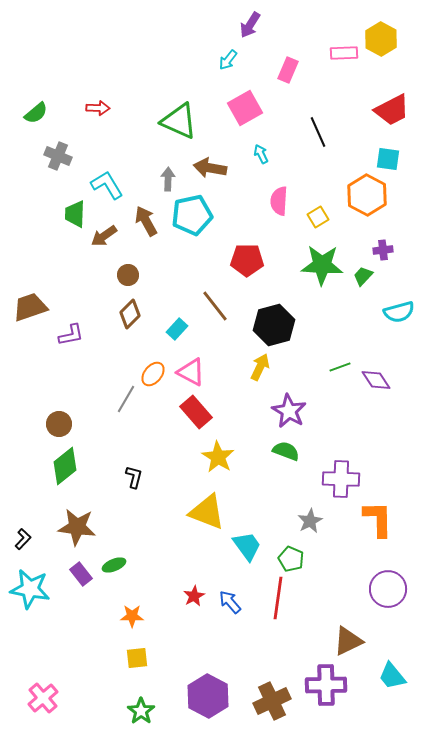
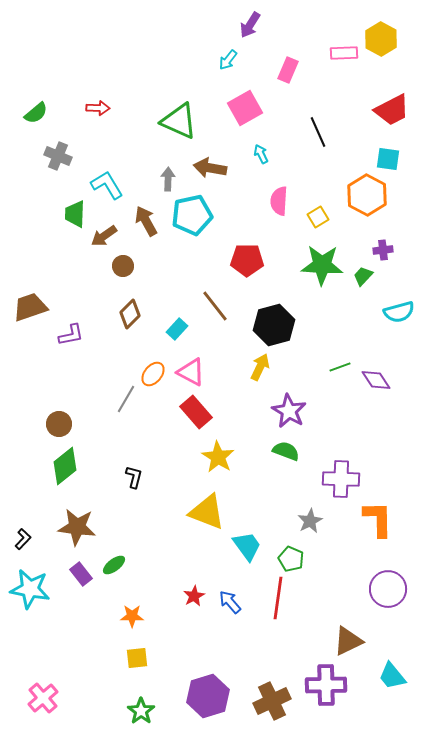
brown circle at (128, 275): moved 5 px left, 9 px up
green ellipse at (114, 565): rotated 15 degrees counterclockwise
purple hexagon at (208, 696): rotated 15 degrees clockwise
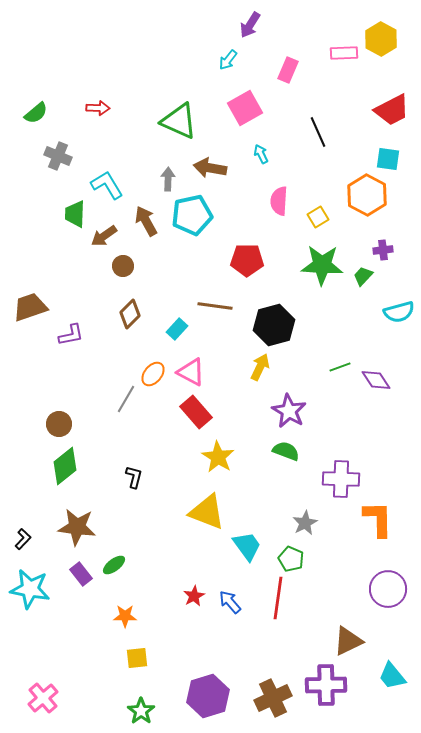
brown line at (215, 306): rotated 44 degrees counterclockwise
gray star at (310, 521): moved 5 px left, 2 px down
orange star at (132, 616): moved 7 px left
brown cross at (272, 701): moved 1 px right, 3 px up
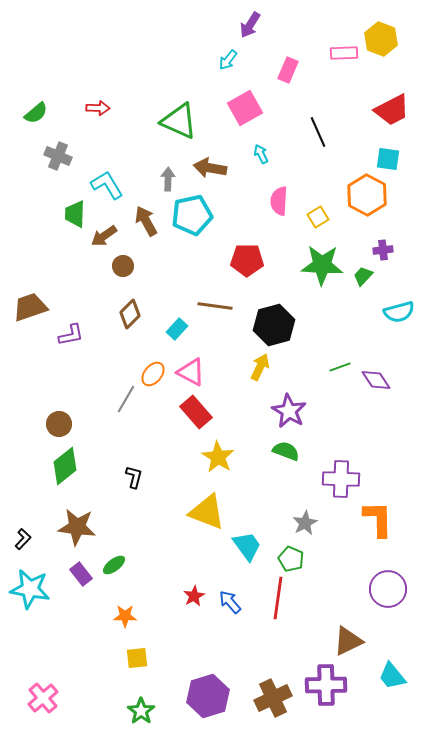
yellow hexagon at (381, 39): rotated 8 degrees counterclockwise
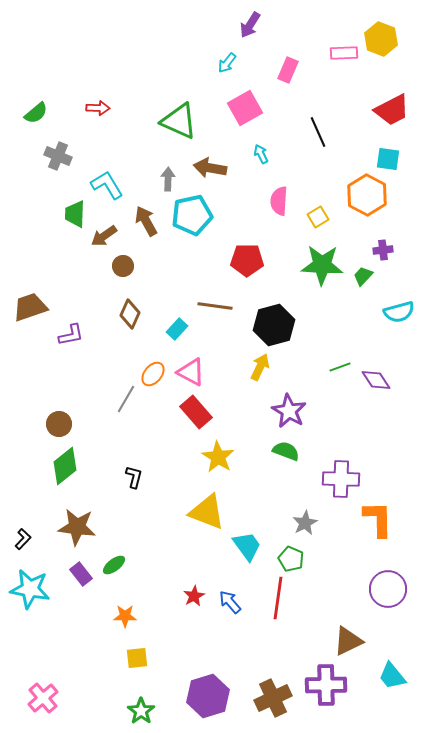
cyan arrow at (228, 60): moved 1 px left, 3 px down
brown diamond at (130, 314): rotated 20 degrees counterclockwise
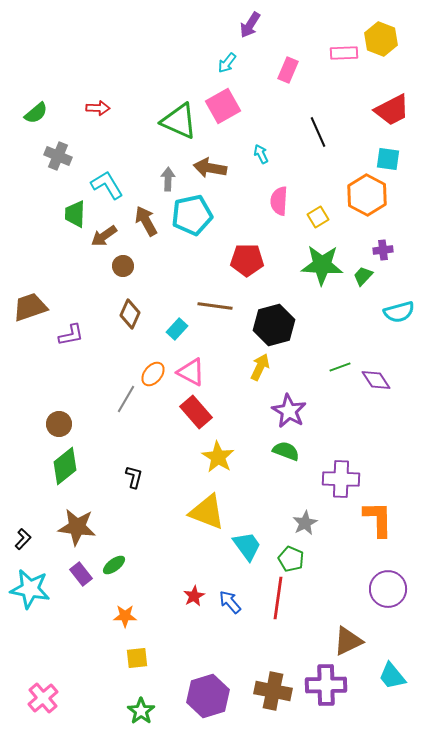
pink square at (245, 108): moved 22 px left, 2 px up
brown cross at (273, 698): moved 7 px up; rotated 36 degrees clockwise
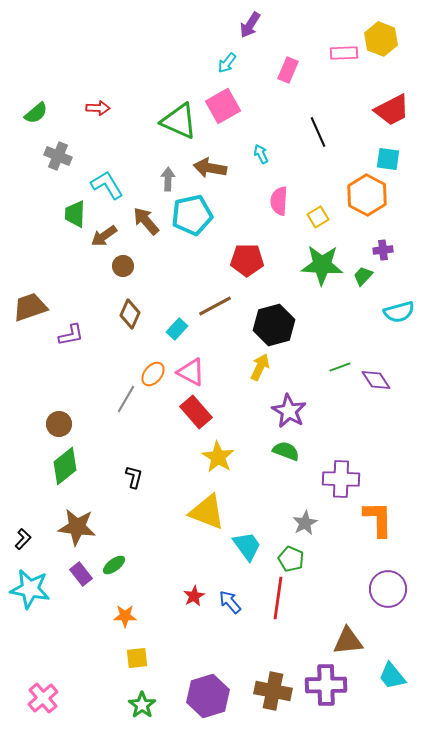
brown arrow at (146, 221): rotated 12 degrees counterclockwise
brown line at (215, 306): rotated 36 degrees counterclockwise
brown triangle at (348, 641): rotated 20 degrees clockwise
green star at (141, 711): moved 1 px right, 6 px up
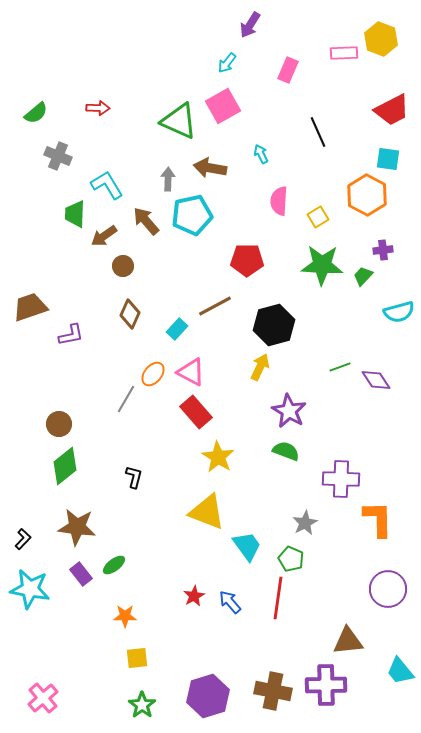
cyan trapezoid at (392, 676): moved 8 px right, 5 px up
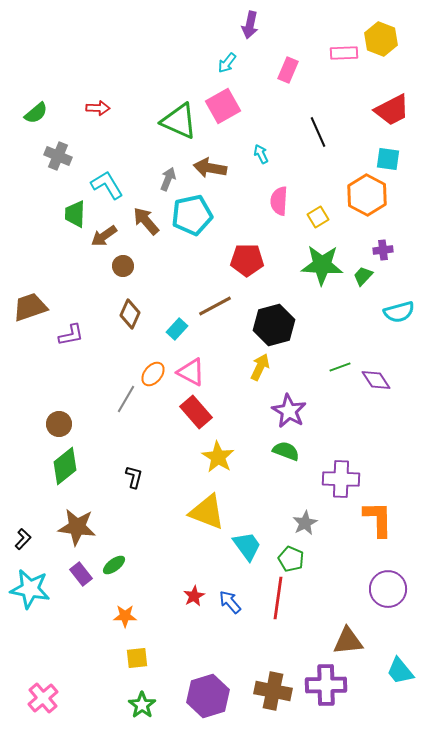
purple arrow at (250, 25): rotated 20 degrees counterclockwise
gray arrow at (168, 179): rotated 20 degrees clockwise
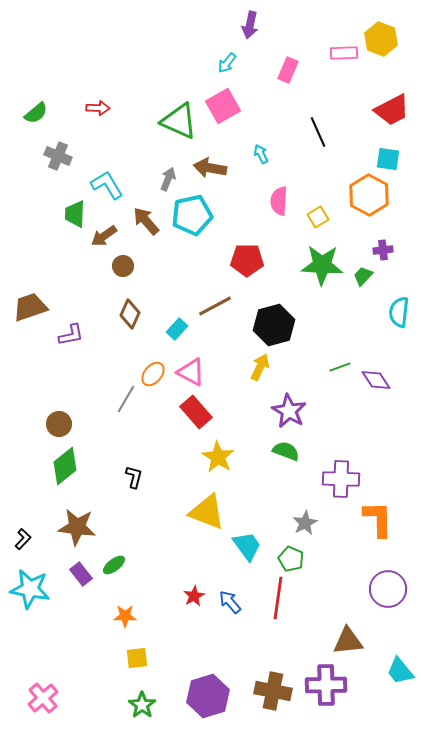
orange hexagon at (367, 195): moved 2 px right
cyan semicircle at (399, 312): rotated 112 degrees clockwise
